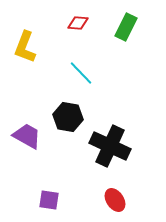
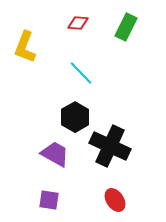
black hexagon: moved 7 px right; rotated 20 degrees clockwise
purple trapezoid: moved 28 px right, 18 px down
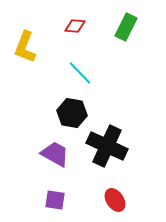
red diamond: moved 3 px left, 3 px down
cyan line: moved 1 px left
black hexagon: moved 3 px left, 4 px up; rotated 20 degrees counterclockwise
black cross: moved 3 px left
purple square: moved 6 px right
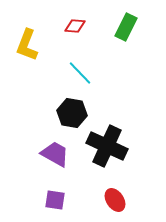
yellow L-shape: moved 2 px right, 2 px up
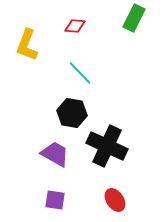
green rectangle: moved 8 px right, 9 px up
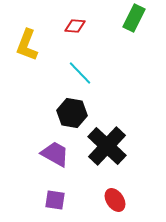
black cross: rotated 18 degrees clockwise
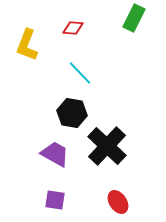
red diamond: moved 2 px left, 2 px down
red ellipse: moved 3 px right, 2 px down
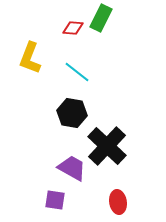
green rectangle: moved 33 px left
yellow L-shape: moved 3 px right, 13 px down
cyan line: moved 3 px left, 1 px up; rotated 8 degrees counterclockwise
purple trapezoid: moved 17 px right, 14 px down
red ellipse: rotated 25 degrees clockwise
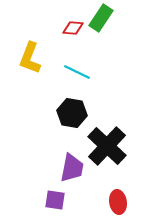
green rectangle: rotated 8 degrees clockwise
cyan line: rotated 12 degrees counterclockwise
purple trapezoid: rotated 72 degrees clockwise
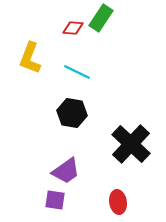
black cross: moved 24 px right, 2 px up
purple trapezoid: moved 6 px left, 3 px down; rotated 44 degrees clockwise
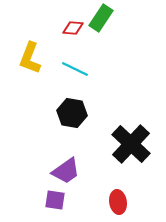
cyan line: moved 2 px left, 3 px up
